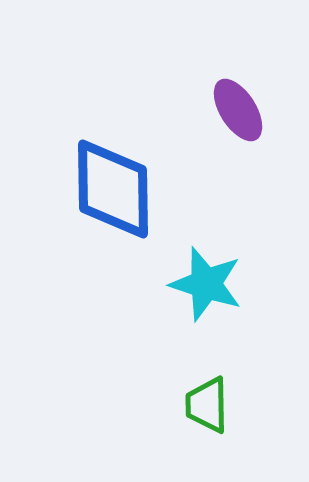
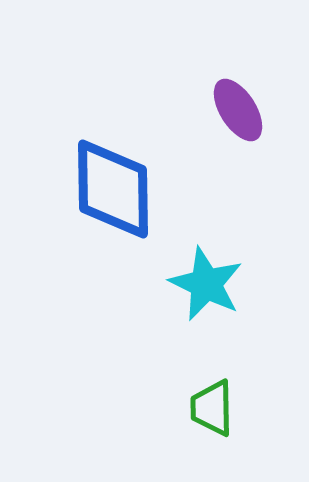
cyan star: rotated 8 degrees clockwise
green trapezoid: moved 5 px right, 3 px down
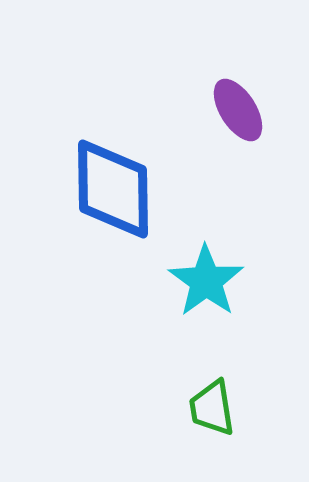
cyan star: moved 3 px up; rotated 10 degrees clockwise
green trapezoid: rotated 8 degrees counterclockwise
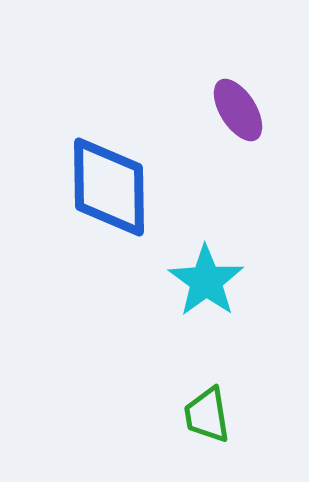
blue diamond: moved 4 px left, 2 px up
green trapezoid: moved 5 px left, 7 px down
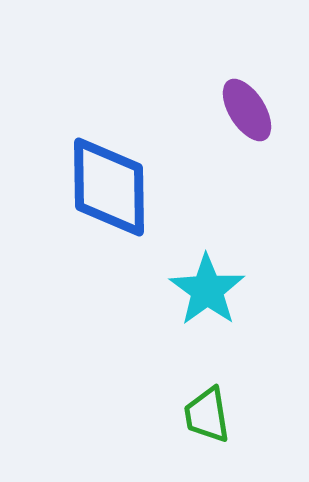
purple ellipse: moved 9 px right
cyan star: moved 1 px right, 9 px down
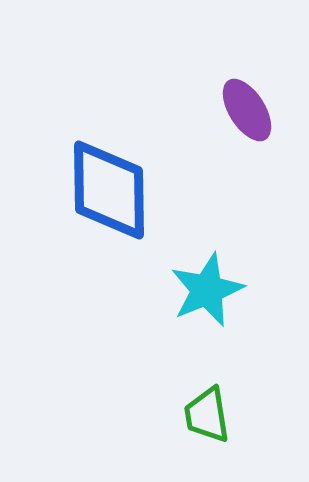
blue diamond: moved 3 px down
cyan star: rotated 14 degrees clockwise
